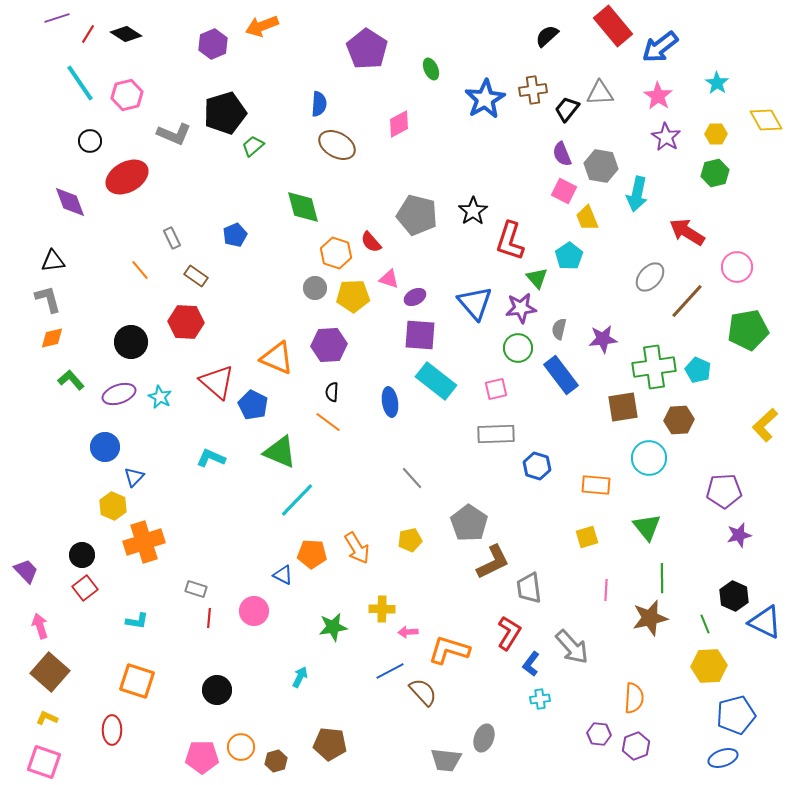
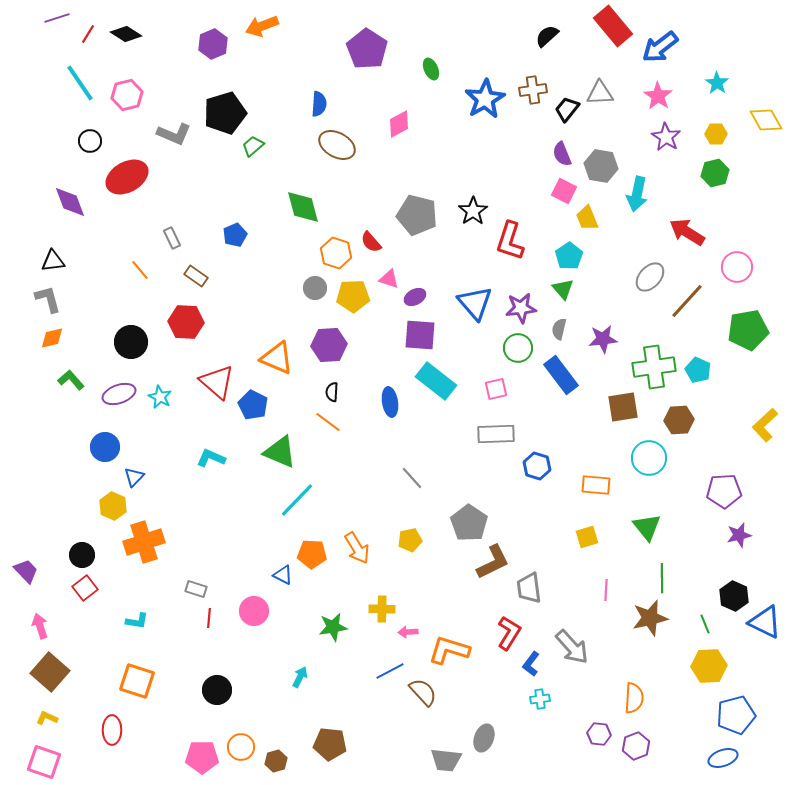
green triangle at (537, 278): moved 26 px right, 11 px down
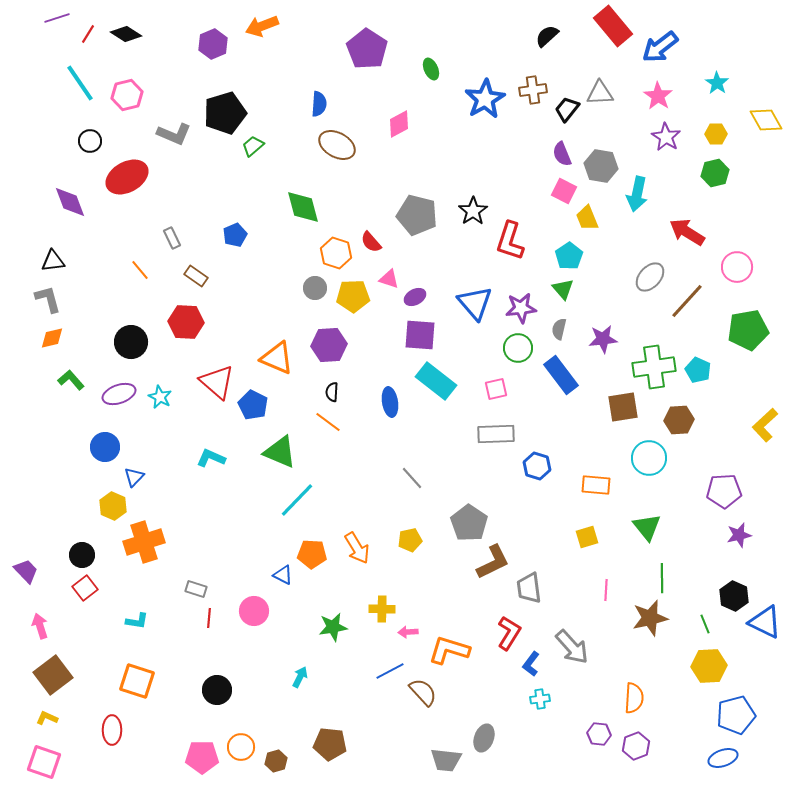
brown square at (50, 672): moved 3 px right, 3 px down; rotated 12 degrees clockwise
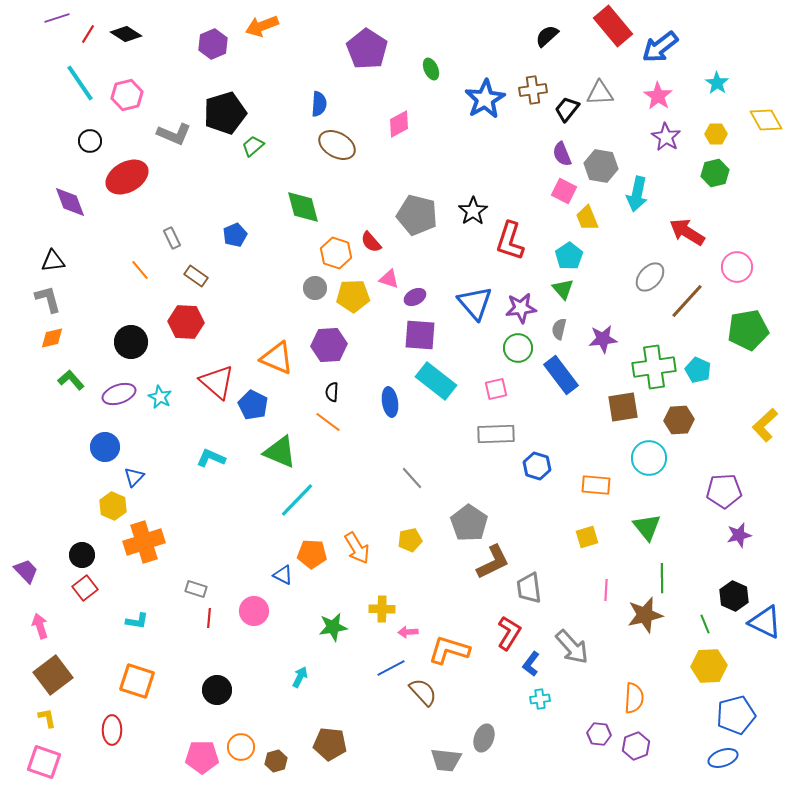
brown star at (650, 618): moved 5 px left, 3 px up
blue line at (390, 671): moved 1 px right, 3 px up
yellow L-shape at (47, 718): rotated 55 degrees clockwise
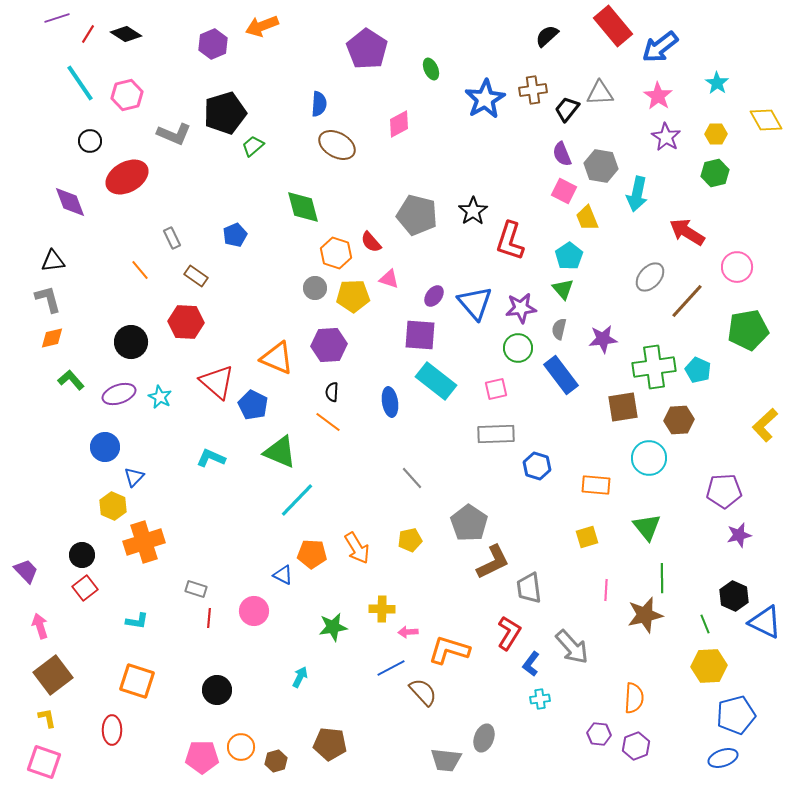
purple ellipse at (415, 297): moved 19 px right, 1 px up; rotated 25 degrees counterclockwise
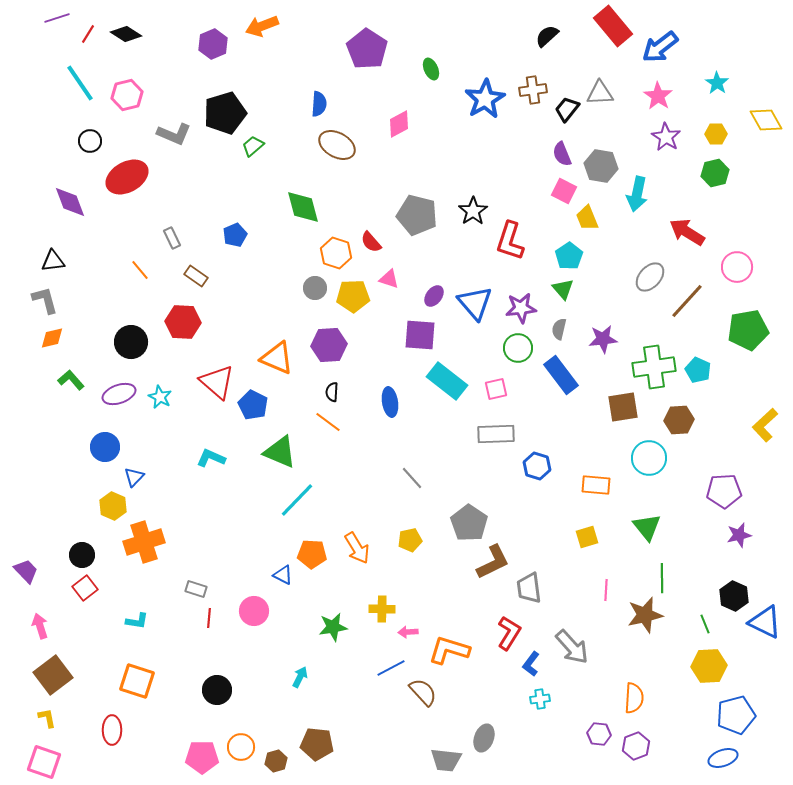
gray L-shape at (48, 299): moved 3 px left, 1 px down
red hexagon at (186, 322): moved 3 px left
cyan rectangle at (436, 381): moved 11 px right
brown pentagon at (330, 744): moved 13 px left
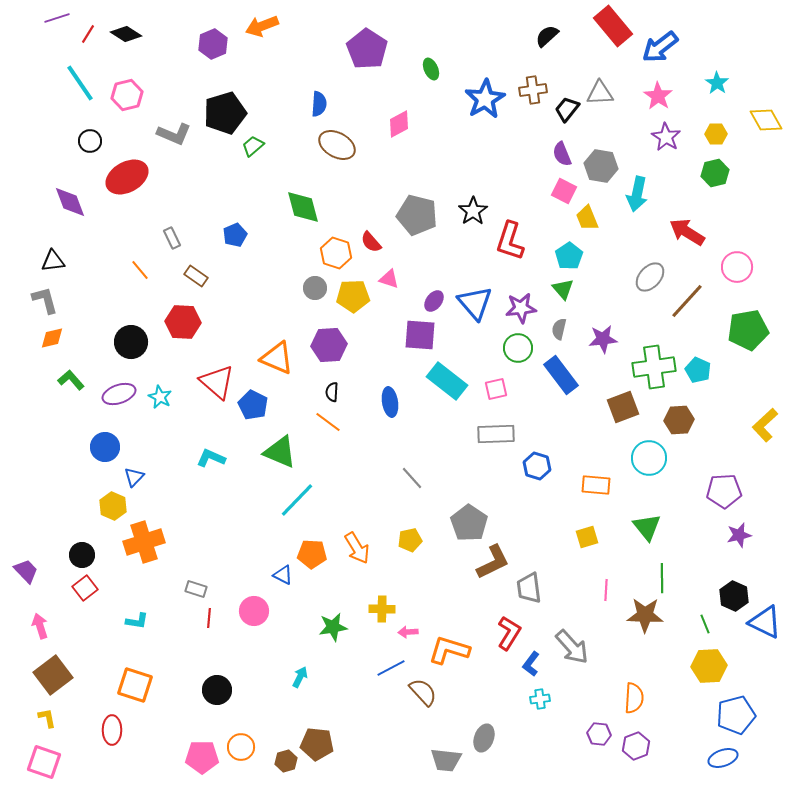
purple ellipse at (434, 296): moved 5 px down
brown square at (623, 407): rotated 12 degrees counterclockwise
brown star at (645, 615): rotated 15 degrees clockwise
orange square at (137, 681): moved 2 px left, 4 px down
brown hexagon at (276, 761): moved 10 px right
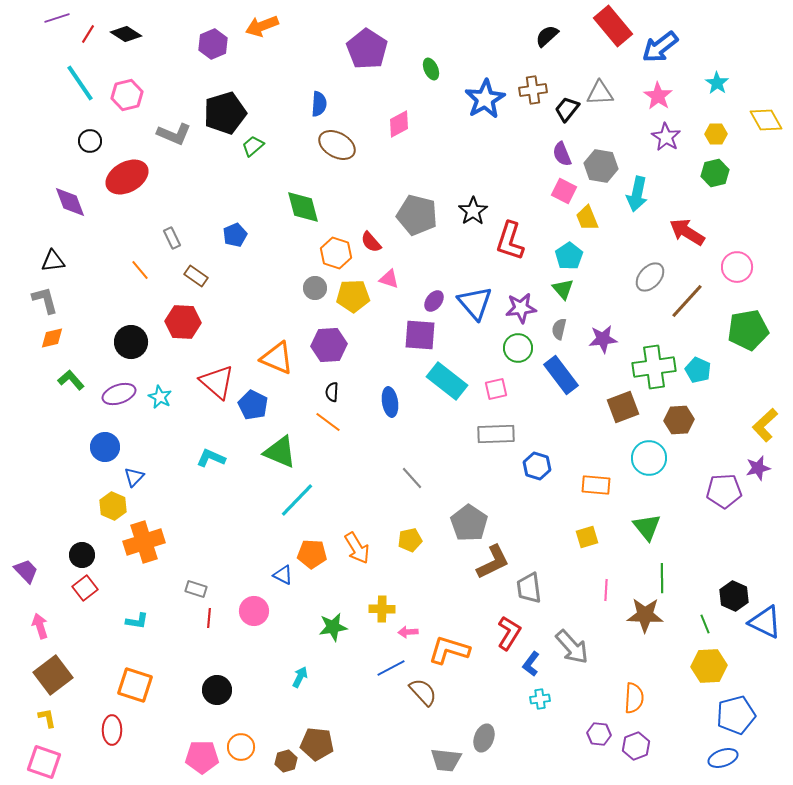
purple star at (739, 535): moved 19 px right, 67 px up
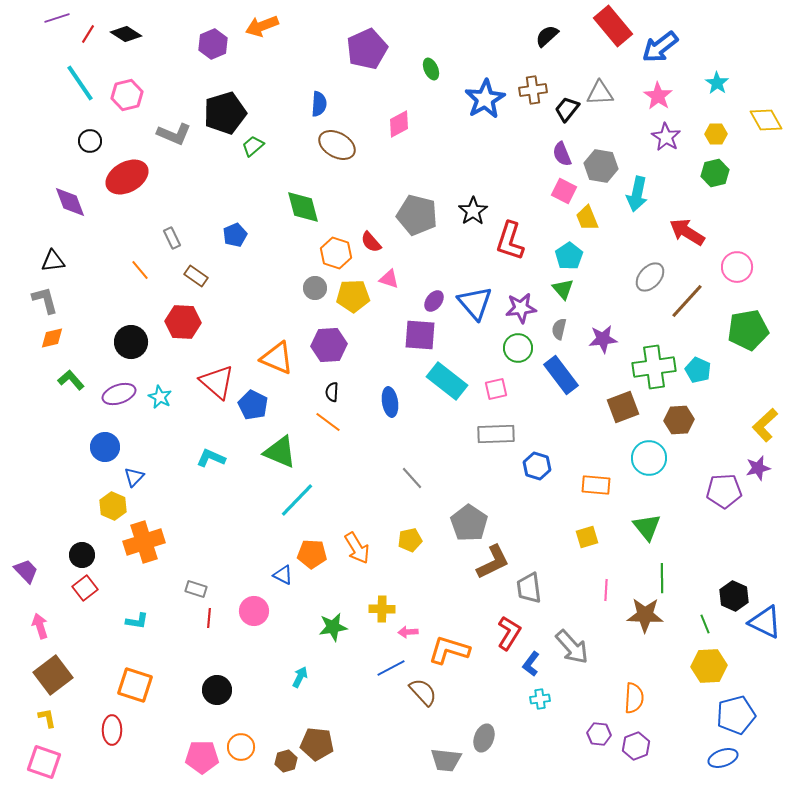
purple pentagon at (367, 49): rotated 15 degrees clockwise
